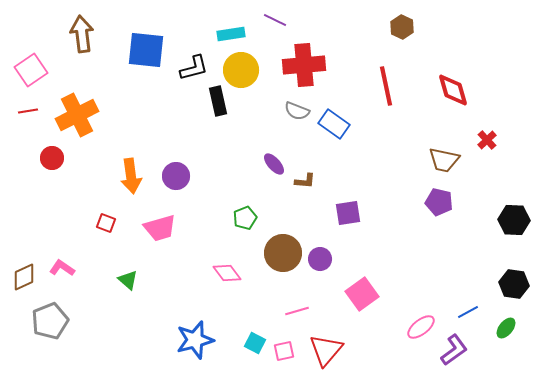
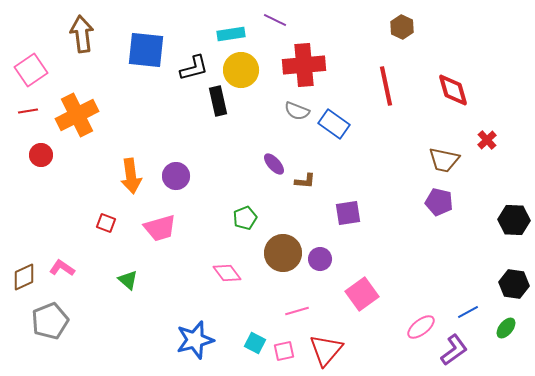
red circle at (52, 158): moved 11 px left, 3 px up
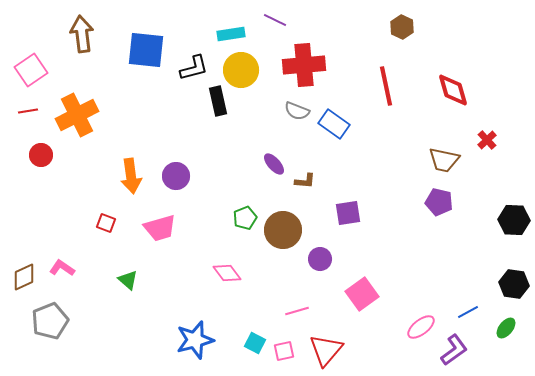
brown circle at (283, 253): moved 23 px up
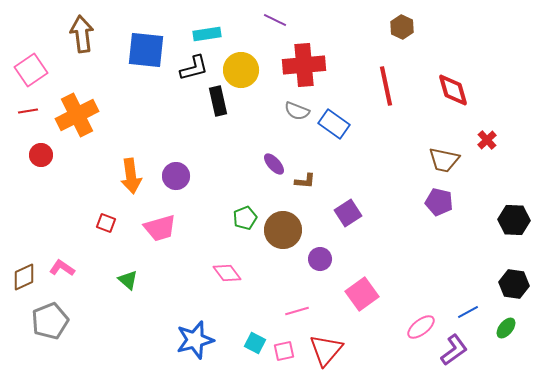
cyan rectangle at (231, 34): moved 24 px left
purple square at (348, 213): rotated 24 degrees counterclockwise
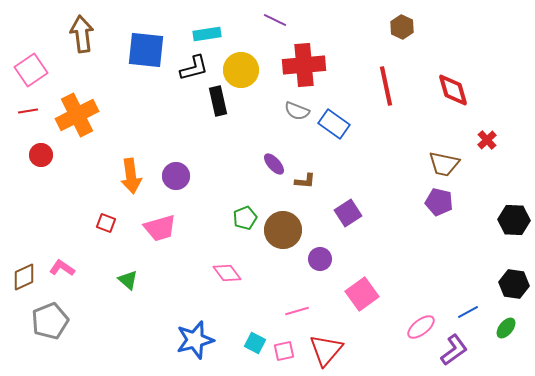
brown trapezoid at (444, 160): moved 4 px down
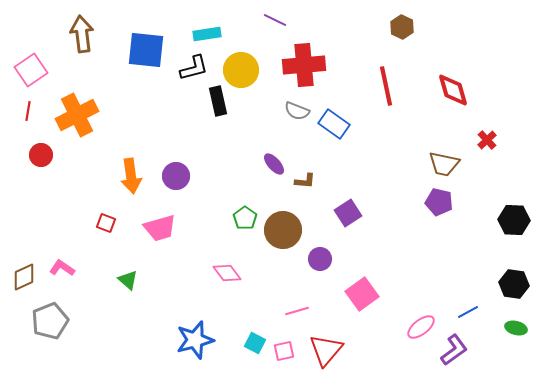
red line at (28, 111): rotated 72 degrees counterclockwise
green pentagon at (245, 218): rotated 15 degrees counterclockwise
green ellipse at (506, 328): moved 10 px right; rotated 65 degrees clockwise
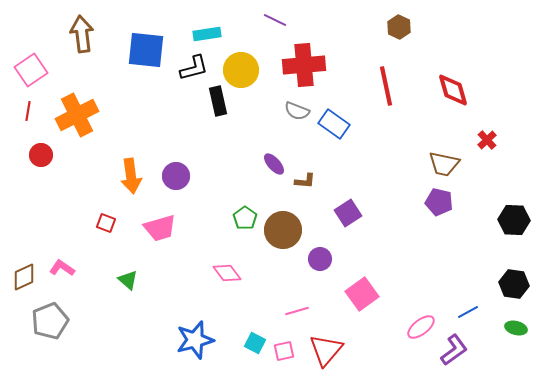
brown hexagon at (402, 27): moved 3 px left
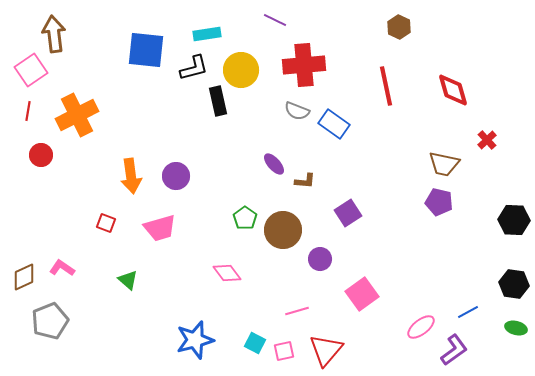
brown arrow at (82, 34): moved 28 px left
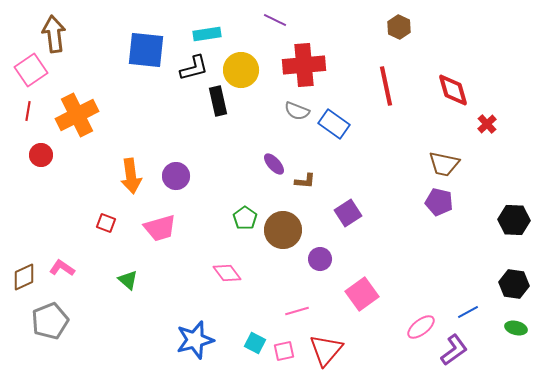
red cross at (487, 140): moved 16 px up
